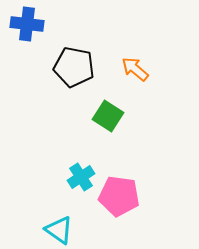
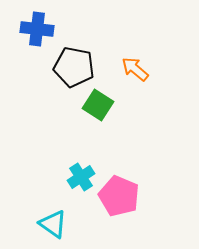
blue cross: moved 10 px right, 5 px down
green square: moved 10 px left, 11 px up
pink pentagon: rotated 15 degrees clockwise
cyan triangle: moved 6 px left, 6 px up
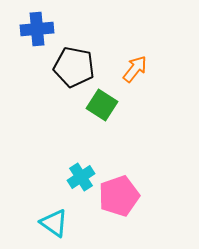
blue cross: rotated 12 degrees counterclockwise
orange arrow: rotated 88 degrees clockwise
green square: moved 4 px right
pink pentagon: rotated 30 degrees clockwise
cyan triangle: moved 1 px right, 1 px up
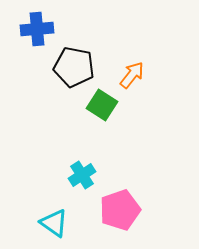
orange arrow: moved 3 px left, 6 px down
cyan cross: moved 1 px right, 2 px up
pink pentagon: moved 1 px right, 14 px down
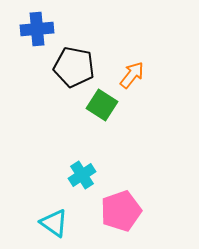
pink pentagon: moved 1 px right, 1 px down
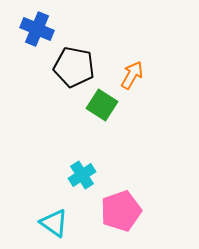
blue cross: rotated 28 degrees clockwise
orange arrow: rotated 8 degrees counterclockwise
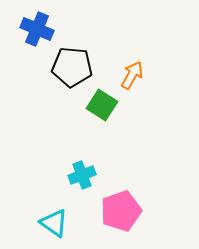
black pentagon: moved 2 px left; rotated 6 degrees counterclockwise
cyan cross: rotated 12 degrees clockwise
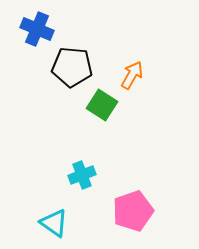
pink pentagon: moved 12 px right
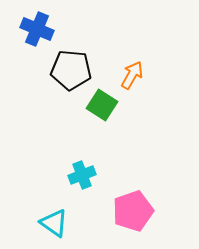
black pentagon: moved 1 px left, 3 px down
